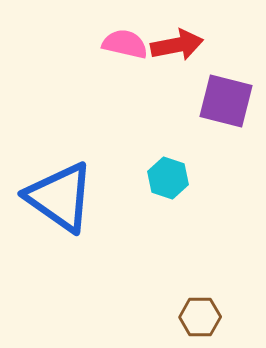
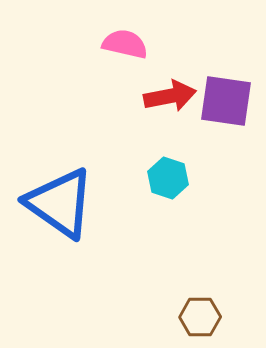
red arrow: moved 7 px left, 51 px down
purple square: rotated 6 degrees counterclockwise
blue triangle: moved 6 px down
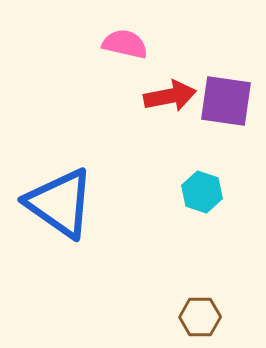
cyan hexagon: moved 34 px right, 14 px down
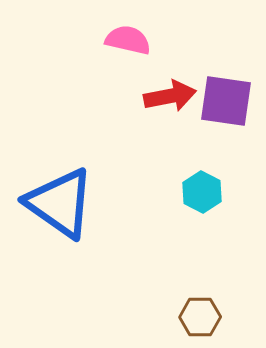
pink semicircle: moved 3 px right, 4 px up
cyan hexagon: rotated 9 degrees clockwise
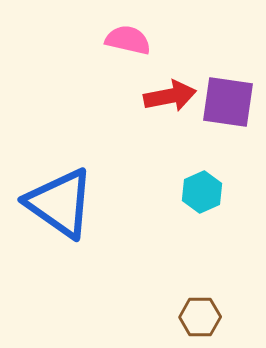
purple square: moved 2 px right, 1 px down
cyan hexagon: rotated 9 degrees clockwise
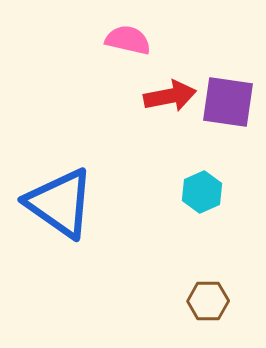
brown hexagon: moved 8 px right, 16 px up
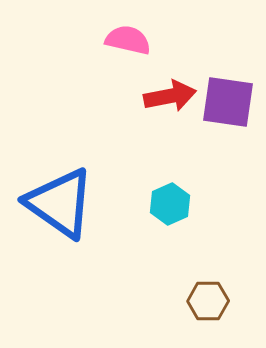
cyan hexagon: moved 32 px left, 12 px down
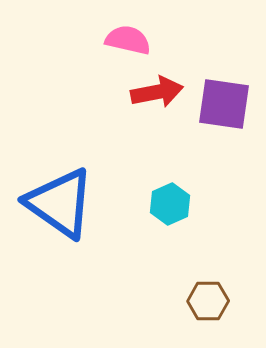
red arrow: moved 13 px left, 4 px up
purple square: moved 4 px left, 2 px down
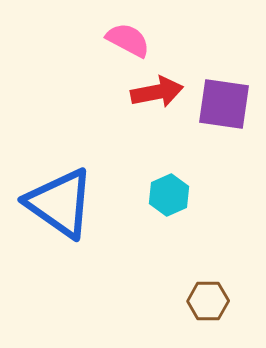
pink semicircle: rotated 15 degrees clockwise
cyan hexagon: moved 1 px left, 9 px up
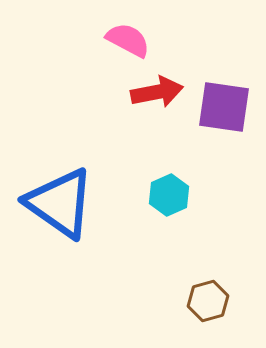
purple square: moved 3 px down
brown hexagon: rotated 15 degrees counterclockwise
